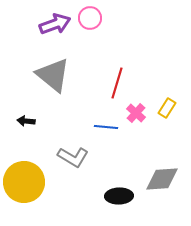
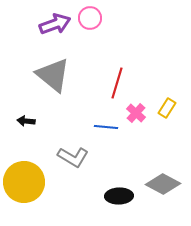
gray diamond: moved 1 px right, 5 px down; rotated 32 degrees clockwise
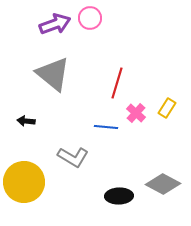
gray triangle: moved 1 px up
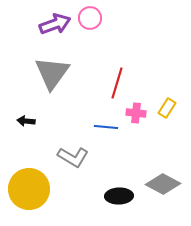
gray triangle: moved 1 px left, 1 px up; rotated 27 degrees clockwise
pink cross: rotated 36 degrees counterclockwise
yellow circle: moved 5 px right, 7 px down
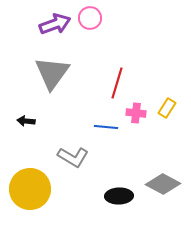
yellow circle: moved 1 px right
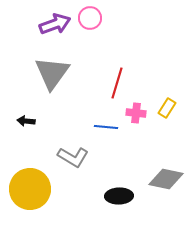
gray diamond: moved 3 px right, 5 px up; rotated 16 degrees counterclockwise
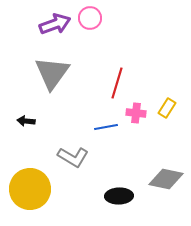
blue line: rotated 15 degrees counterclockwise
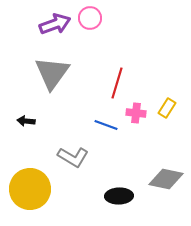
blue line: moved 2 px up; rotated 30 degrees clockwise
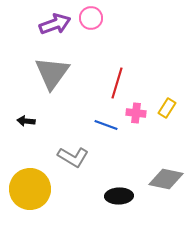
pink circle: moved 1 px right
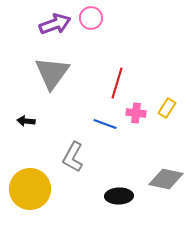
blue line: moved 1 px left, 1 px up
gray L-shape: rotated 88 degrees clockwise
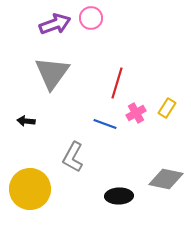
pink cross: rotated 36 degrees counterclockwise
